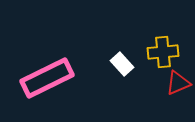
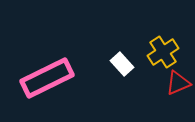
yellow cross: rotated 28 degrees counterclockwise
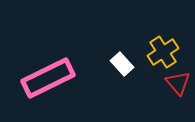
pink rectangle: moved 1 px right
red triangle: rotated 48 degrees counterclockwise
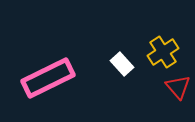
red triangle: moved 4 px down
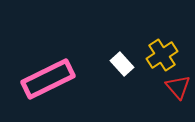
yellow cross: moved 1 px left, 3 px down
pink rectangle: moved 1 px down
